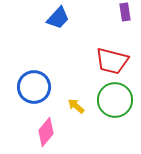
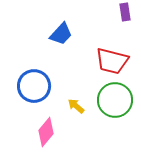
blue trapezoid: moved 3 px right, 16 px down
blue circle: moved 1 px up
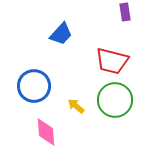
pink diamond: rotated 44 degrees counterclockwise
